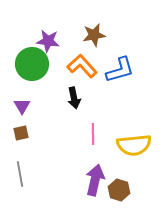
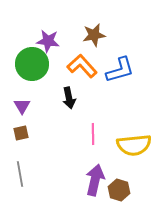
black arrow: moved 5 px left
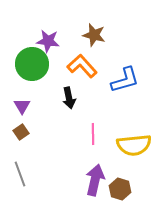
brown star: rotated 25 degrees clockwise
blue L-shape: moved 5 px right, 10 px down
brown square: moved 1 px up; rotated 21 degrees counterclockwise
gray line: rotated 10 degrees counterclockwise
brown hexagon: moved 1 px right, 1 px up
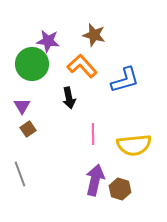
brown square: moved 7 px right, 3 px up
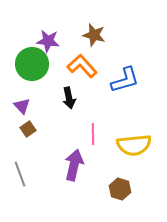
purple triangle: rotated 12 degrees counterclockwise
purple arrow: moved 21 px left, 15 px up
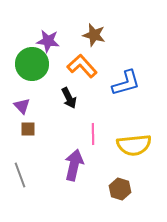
blue L-shape: moved 1 px right, 3 px down
black arrow: rotated 15 degrees counterclockwise
brown square: rotated 35 degrees clockwise
gray line: moved 1 px down
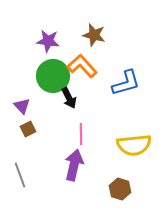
green circle: moved 21 px right, 12 px down
brown square: rotated 28 degrees counterclockwise
pink line: moved 12 px left
